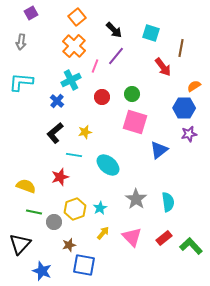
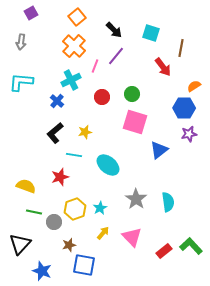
red rectangle: moved 13 px down
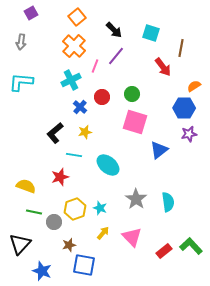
blue cross: moved 23 px right, 6 px down
cyan star: rotated 24 degrees counterclockwise
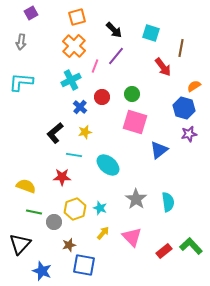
orange square: rotated 24 degrees clockwise
blue hexagon: rotated 15 degrees clockwise
red star: moved 2 px right; rotated 18 degrees clockwise
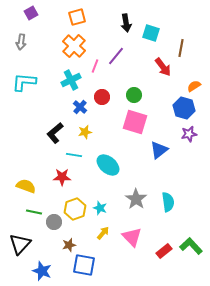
black arrow: moved 12 px right, 7 px up; rotated 36 degrees clockwise
cyan L-shape: moved 3 px right
green circle: moved 2 px right, 1 px down
